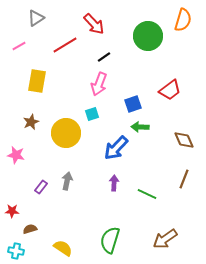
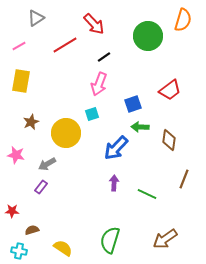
yellow rectangle: moved 16 px left
brown diamond: moved 15 px left; rotated 30 degrees clockwise
gray arrow: moved 20 px left, 17 px up; rotated 132 degrees counterclockwise
brown semicircle: moved 2 px right, 1 px down
cyan cross: moved 3 px right
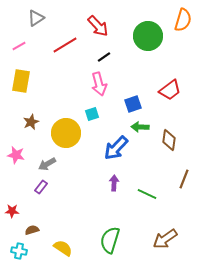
red arrow: moved 4 px right, 2 px down
pink arrow: rotated 35 degrees counterclockwise
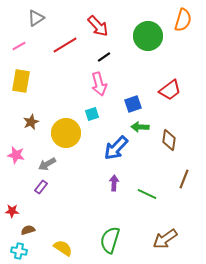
brown semicircle: moved 4 px left
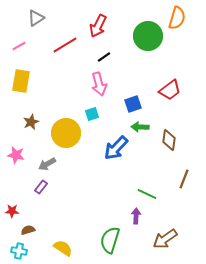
orange semicircle: moved 6 px left, 2 px up
red arrow: rotated 70 degrees clockwise
purple arrow: moved 22 px right, 33 px down
